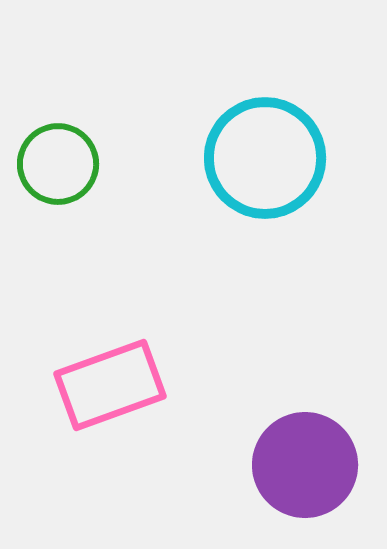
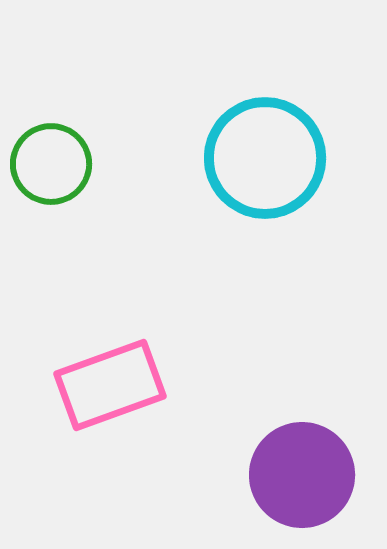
green circle: moved 7 px left
purple circle: moved 3 px left, 10 px down
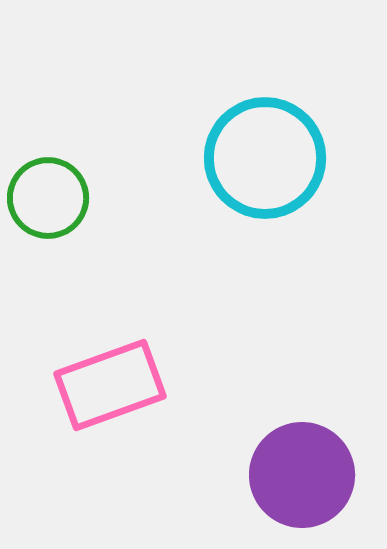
green circle: moved 3 px left, 34 px down
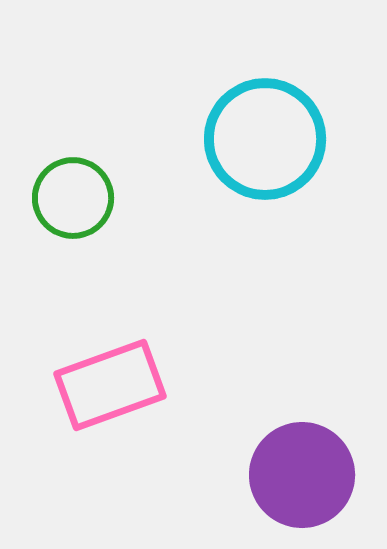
cyan circle: moved 19 px up
green circle: moved 25 px right
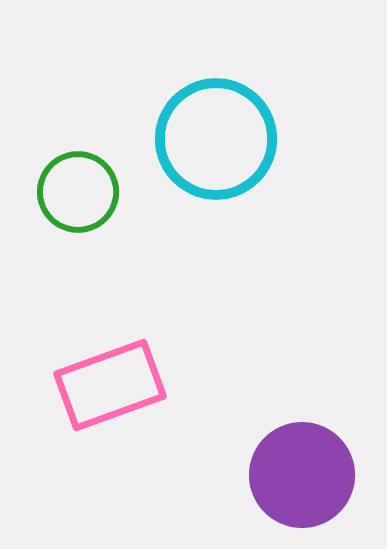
cyan circle: moved 49 px left
green circle: moved 5 px right, 6 px up
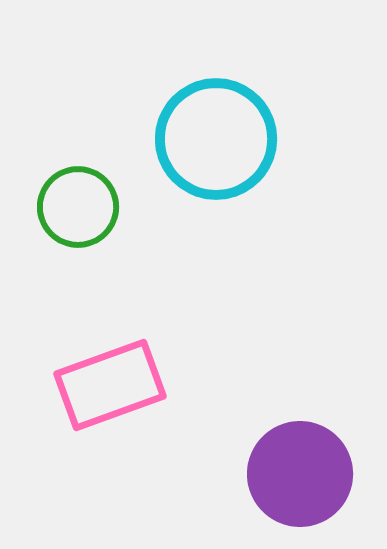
green circle: moved 15 px down
purple circle: moved 2 px left, 1 px up
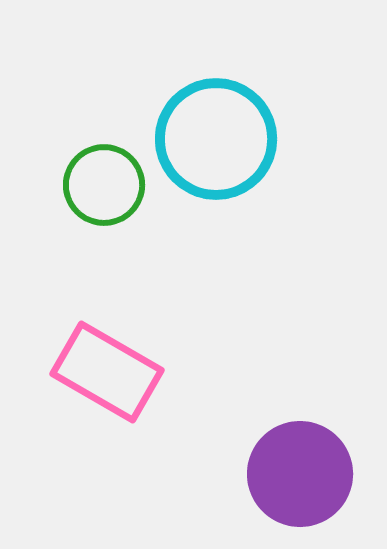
green circle: moved 26 px right, 22 px up
pink rectangle: moved 3 px left, 13 px up; rotated 50 degrees clockwise
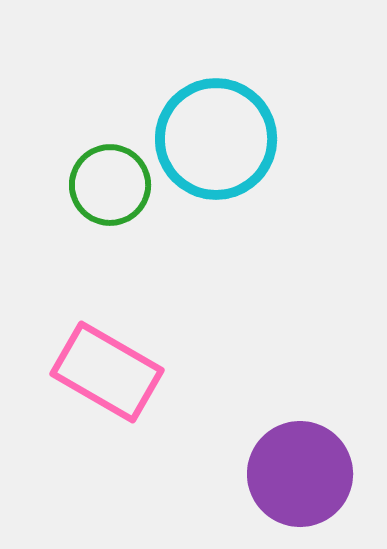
green circle: moved 6 px right
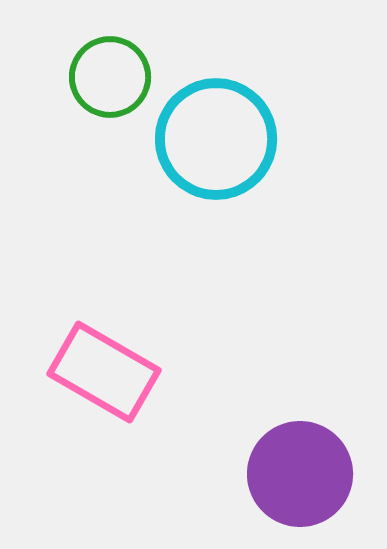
green circle: moved 108 px up
pink rectangle: moved 3 px left
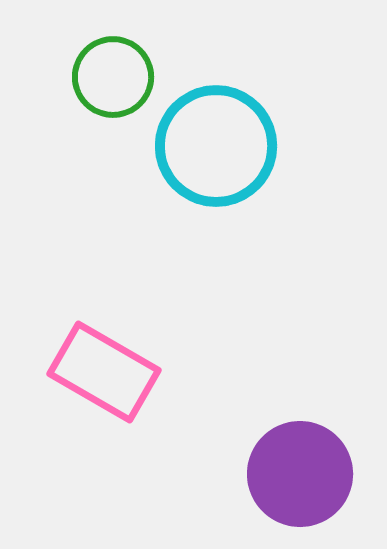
green circle: moved 3 px right
cyan circle: moved 7 px down
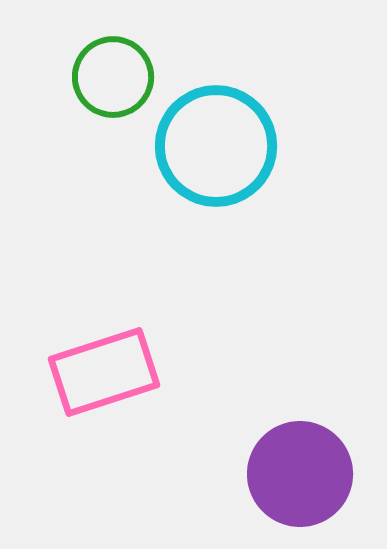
pink rectangle: rotated 48 degrees counterclockwise
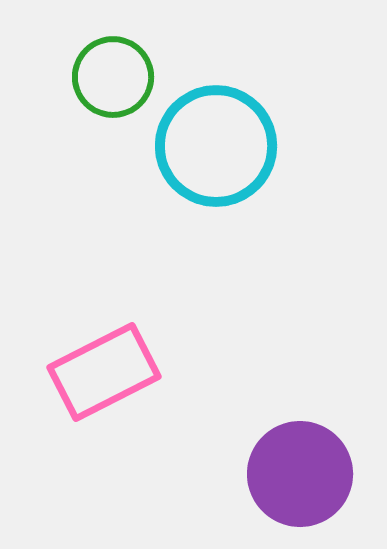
pink rectangle: rotated 9 degrees counterclockwise
